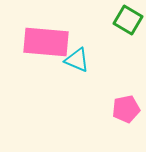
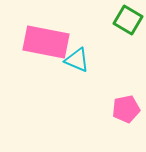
pink rectangle: rotated 6 degrees clockwise
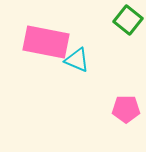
green square: rotated 8 degrees clockwise
pink pentagon: rotated 12 degrees clockwise
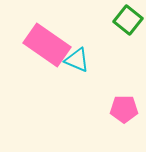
pink rectangle: moved 1 px right, 3 px down; rotated 24 degrees clockwise
pink pentagon: moved 2 px left
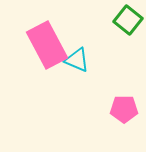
pink rectangle: rotated 27 degrees clockwise
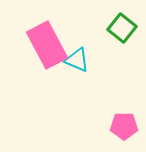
green square: moved 6 px left, 8 px down
pink pentagon: moved 17 px down
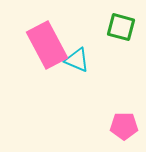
green square: moved 1 px left, 1 px up; rotated 24 degrees counterclockwise
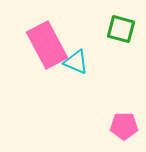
green square: moved 2 px down
cyan triangle: moved 1 px left, 2 px down
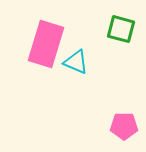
pink rectangle: moved 1 px left, 1 px up; rotated 45 degrees clockwise
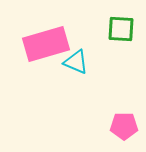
green square: rotated 12 degrees counterclockwise
pink rectangle: rotated 57 degrees clockwise
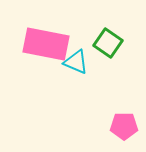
green square: moved 13 px left, 14 px down; rotated 32 degrees clockwise
pink rectangle: rotated 27 degrees clockwise
